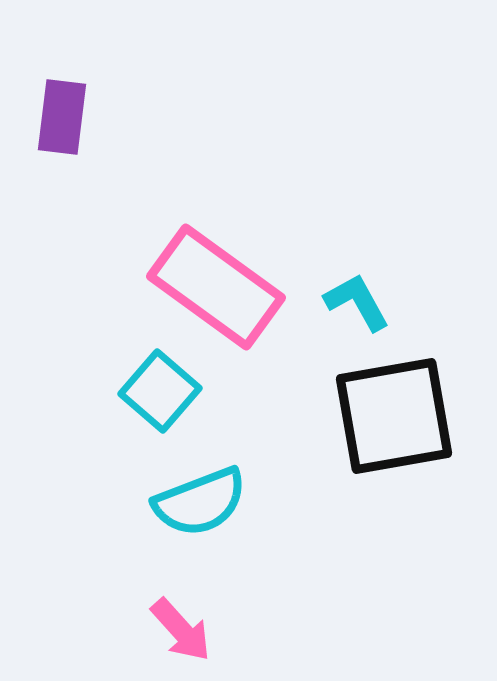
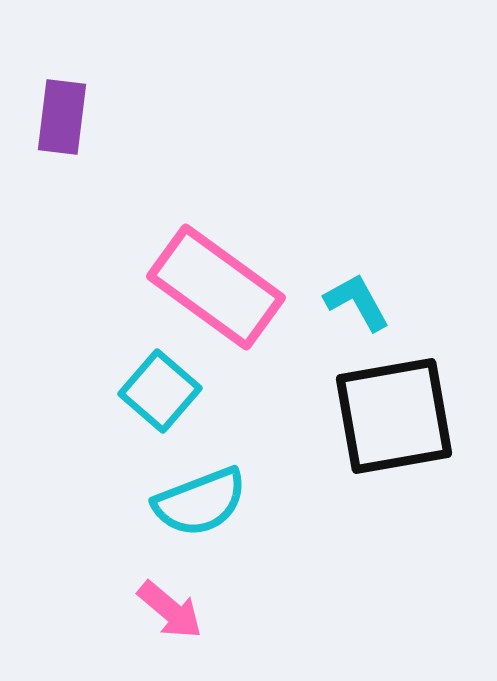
pink arrow: moved 11 px left, 20 px up; rotated 8 degrees counterclockwise
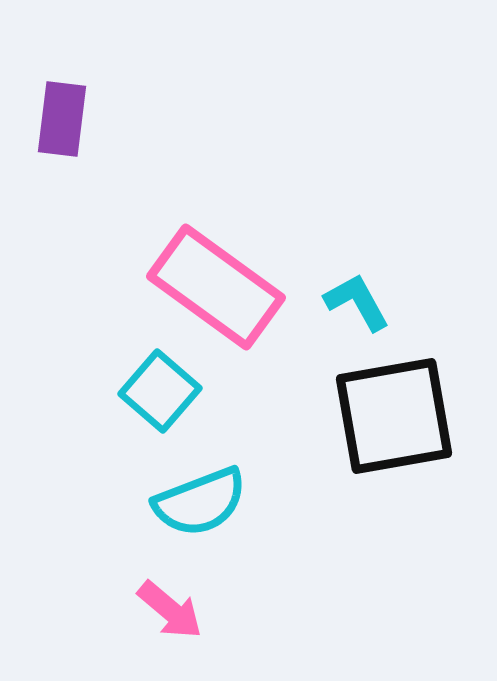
purple rectangle: moved 2 px down
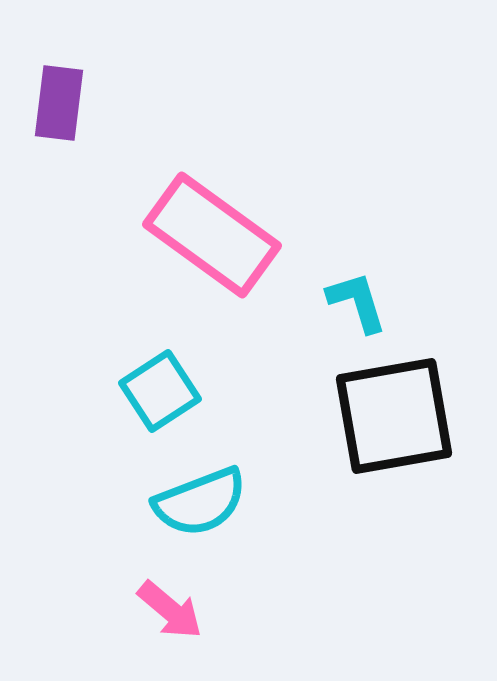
purple rectangle: moved 3 px left, 16 px up
pink rectangle: moved 4 px left, 52 px up
cyan L-shape: rotated 12 degrees clockwise
cyan square: rotated 16 degrees clockwise
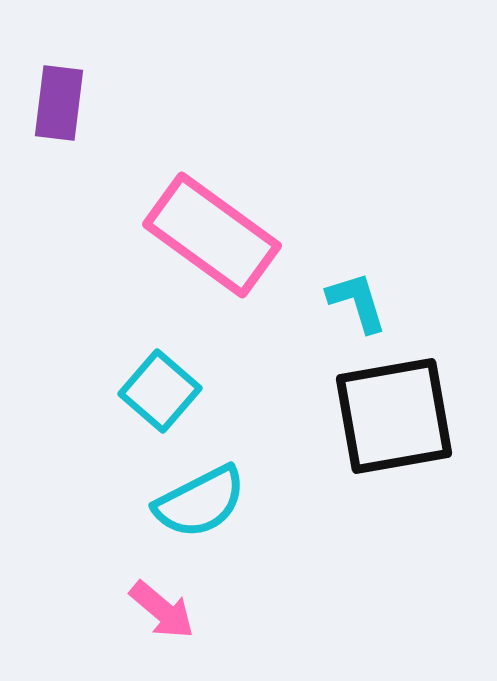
cyan square: rotated 16 degrees counterclockwise
cyan semicircle: rotated 6 degrees counterclockwise
pink arrow: moved 8 px left
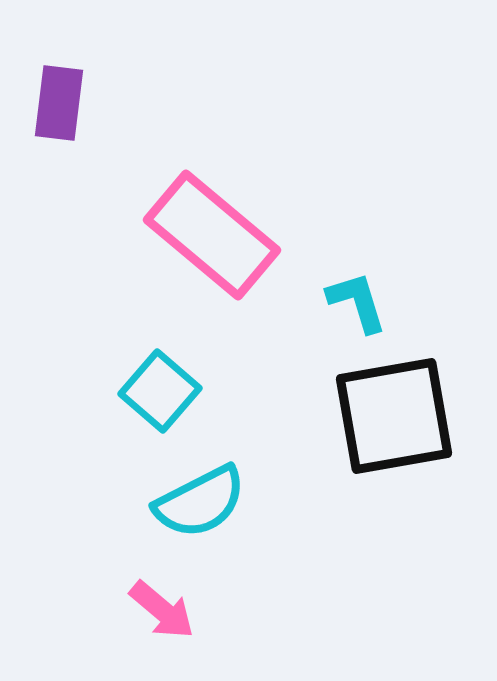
pink rectangle: rotated 4 degrees clockwise
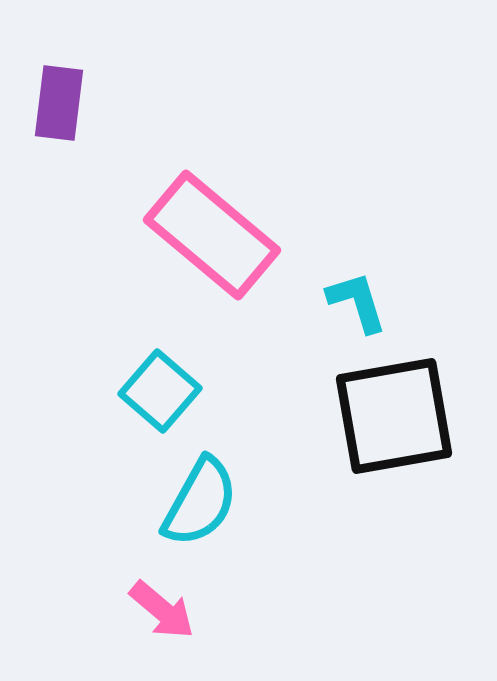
cyan semicircle: rotated 34 degrees counterclockwise
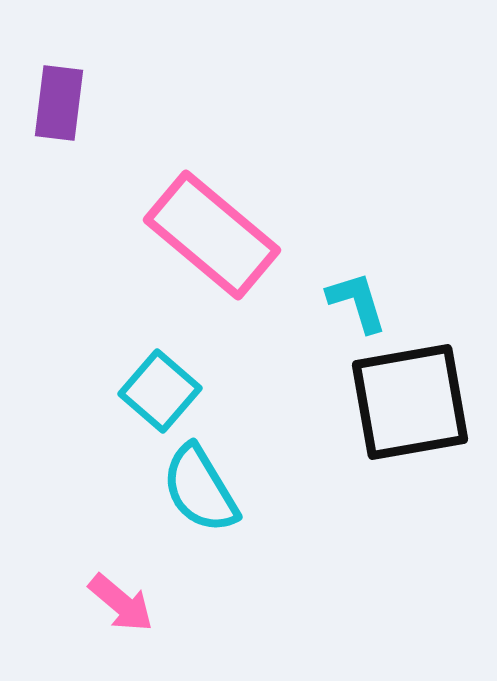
black square: moved 16 px right, 14 px up
cyan semicircle: moved 13 px up; rotated 120 degrees clockwise
pink arrow: moved 41 px left, 7 px up
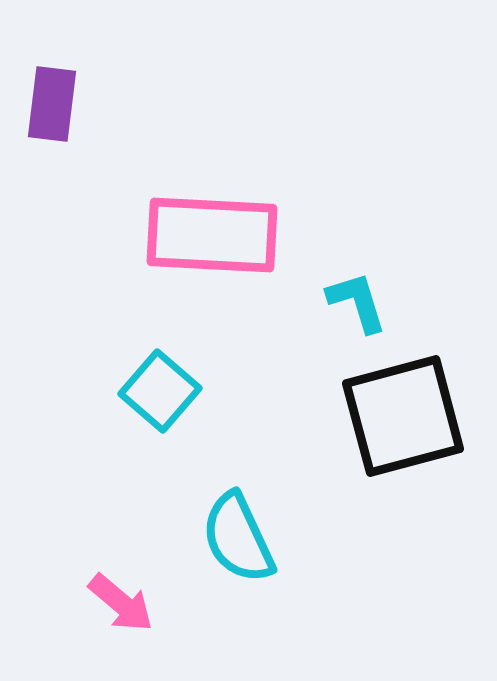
purple rectangle: moved 7 px left, 1 px down
pink rectangle: rotated 37 degrees counterclockwise
black square: moved 7 px left, 14 px down; rotated 5 degrees counterclockwise
cyan semicircle: moved 38 px right, 49 px down; rotated 6 degrees clockwise
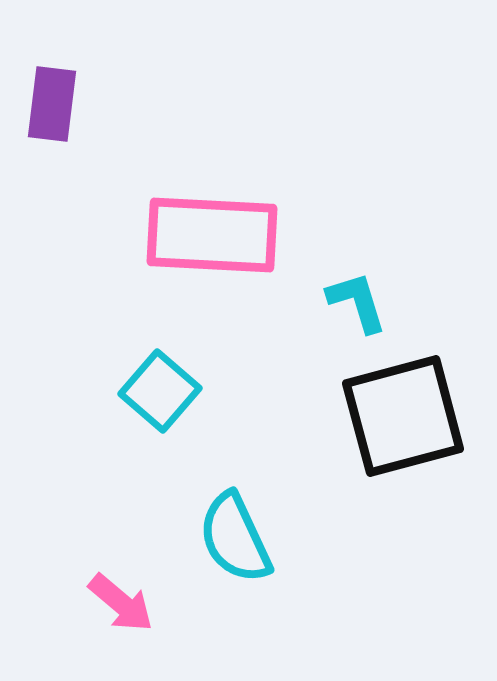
cyan semicircle: moved 3 px left
